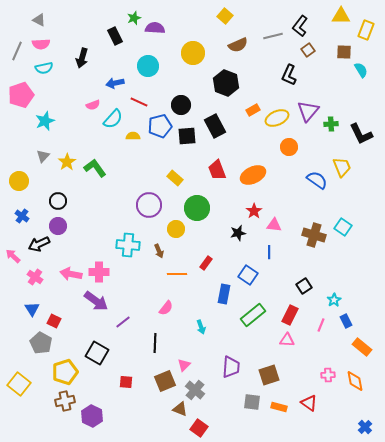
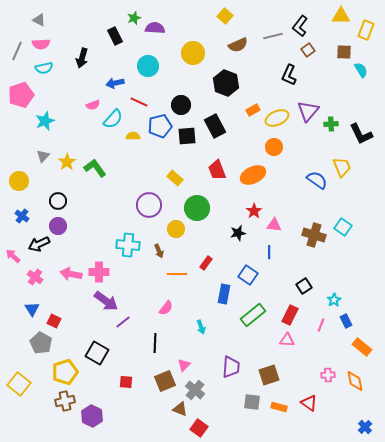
orange circle at (289, 147): moved 15 px left
purple arrow at (96, 301): moved 10 px right
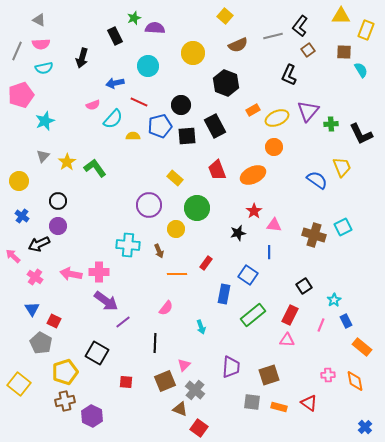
cyan square at (343, 227): rotated 30 degrees clockwise
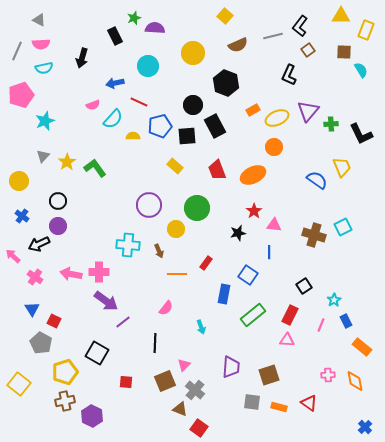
black circle at (181, 105): moved 12 px right
yellow rectangle at (175, 178): moved 12 px up
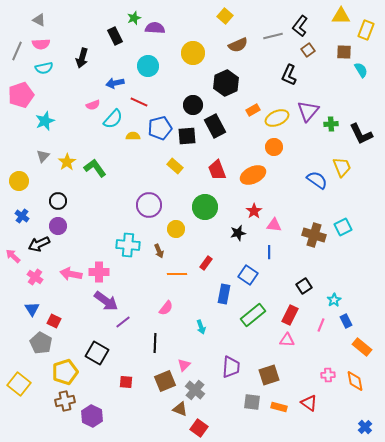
black hexagon at (226, 83): rotated 15 degrees clockwise
blue pentagon at (160, 126): moved 2 px down
green circle at (197, 208): moved 8 px right, 1 px up
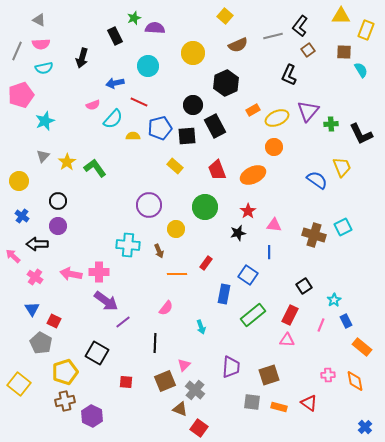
red star at (254, 211): moved 6 px left
black arrow at (39, 244): moved 2 px left; rotated 25 degrees clockwise
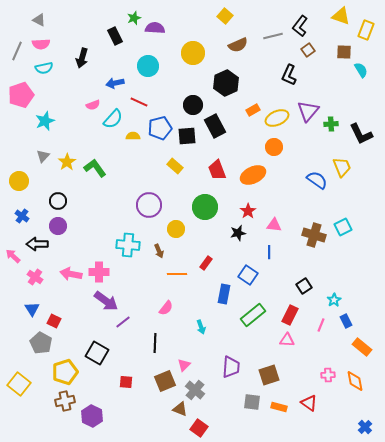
yellow triangle at (341, 16): rotated 18 degrees clockwise
